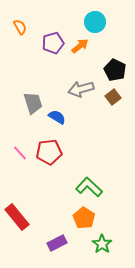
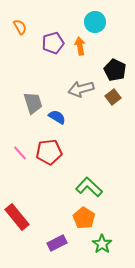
orange arrow: rotated 60 degrees counterclockwise
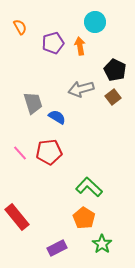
purple rectangle: moved 5 px down
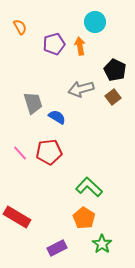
purple pentagon: moved 1 px right, 1 px down
red rectangle: rotated 20 degrees counterclockwise
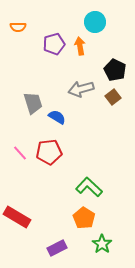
orange semicircle: moved 2 px left; rotated 119 degrees clockwise
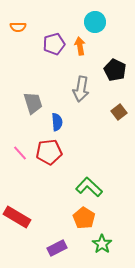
gray arrow: rotated 65 degrees counterclockwise
brown square: moved 6 px right, 15 px down
blue semicircle: moved 5 px down; rotated 54 degrees clockwise
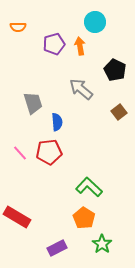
gray arrow: rotated 120 degrees clockwise
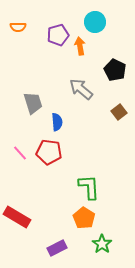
purple pentagon: moved 4 px right, 9 px up
red pentagon: rotated 15 degrees clockwise
green L-shape: rotated 44 degrees clockwise
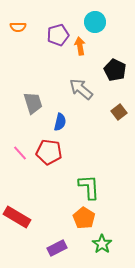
blue semicircle: moved 3 px right; rotated 18 degrees clockwise
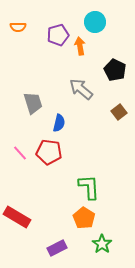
blue semicircle: moved 1 px left, 1 px down
